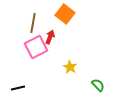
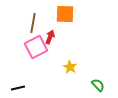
orange square: rotated 36 degrees counterclockwise
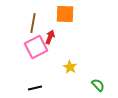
black line: moved 17 px right
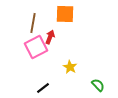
black line: moved 8 px right; rotated 24 degrees counterclockwise
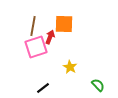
orange square: moved 1 px left, 10 px down
brown line: moved 3 px down
pink square: rotated 10 degrees clockwise
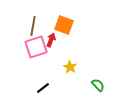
orange square: moved 1 px down; rotated 18 degrees clockwise
red arrow: moved 1 px right, 3 px down
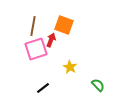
pink square: moved 2 px down
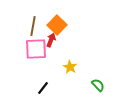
orange square: moved 7 px left; rotated 24 degrees clockwise
pink square: rotated 15 degrees clockwise
black line: rotated 16 degrees counterclockwise
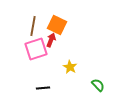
orange square: rotated 18 degrees counterclockwise
pink square: rotated 15 degrees counterclockwise
black line: rotated 48 degrees clockwise
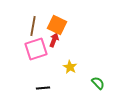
red arrow: moved 3 px right
green semicircle: moved 2 px up
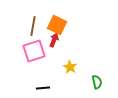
pink square: moved 2 px left, 2 px down
green semicircle: moved 1 px left, 1 px up; rotated 32 degrees clockwise
